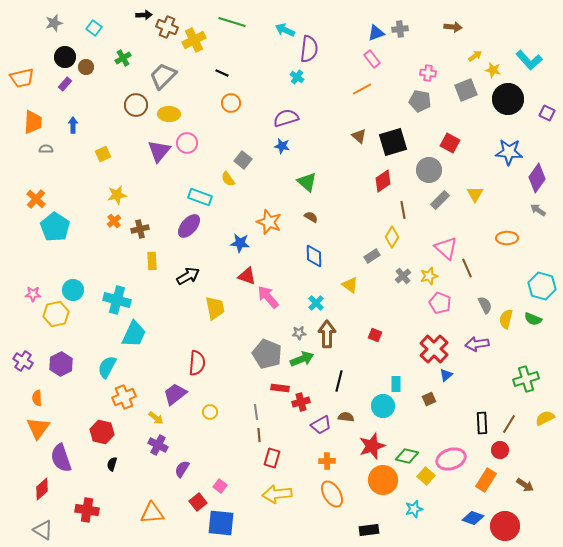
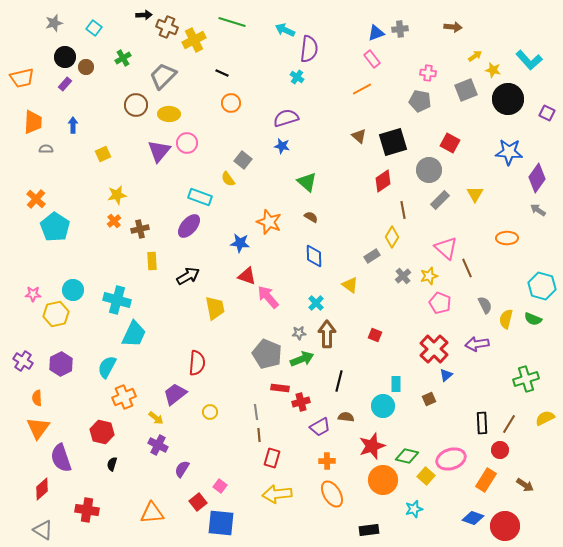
purple trapezoid at (321, 425): moved 1 px left, 2 px down
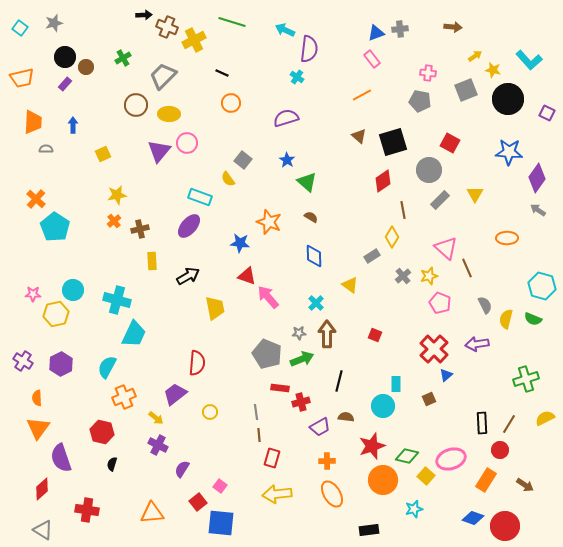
cyan square at (94, 28): moved 74 px left
orange line at (362, 89): moved 6 px down
blue star at (282, 146): moved 5 px right, 14 px down; rotated 21 degrees clockwise
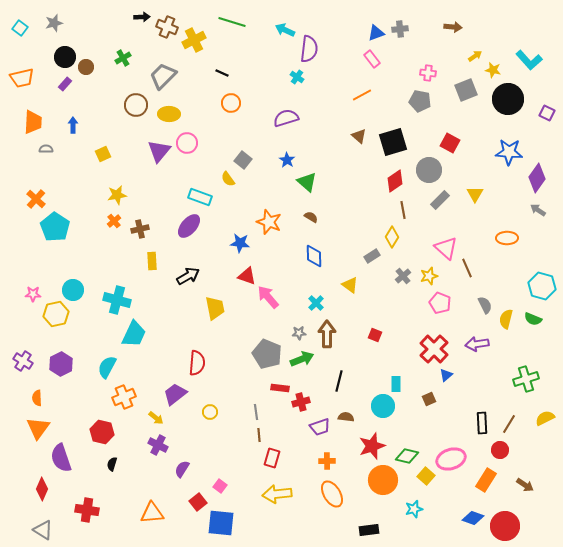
black arrow at (144, 15): moved 2 px left, 2 px down
red diamond at (383, 181): moved 12 px right
purple trapezoid at (320, 427): rotated 10 degrees clockwise
red diamond at (42, 489): rotated 25 degrees counterclockwise
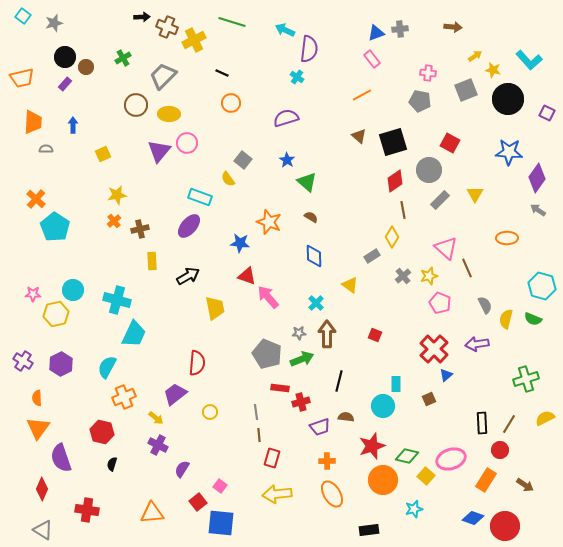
cyan square at (20, 28): moved 3 px right, 12 px up
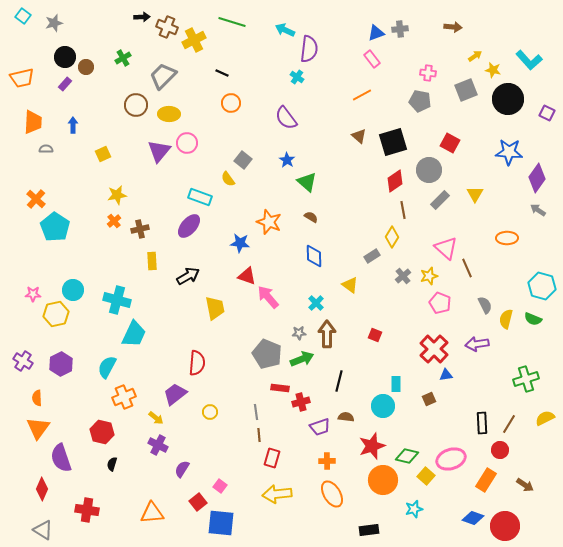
purple semicircle at (286, 118): rotated 110 degrees counterclockwise
blue triangle at (446, 375): rotated 32 degrees clockwise
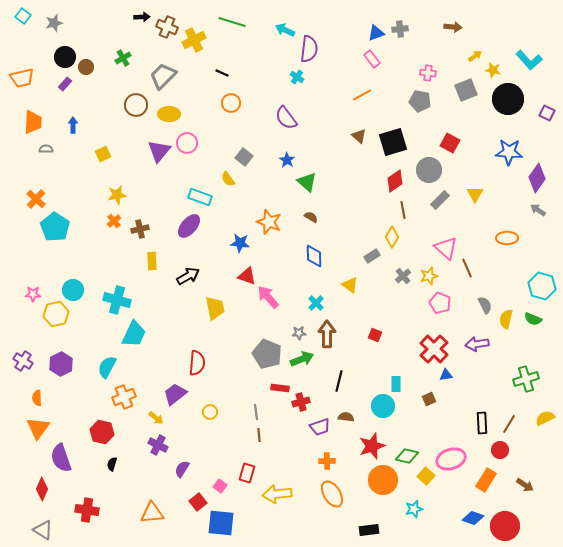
gray square at (243, 160): moved 1 px right, 3 px up
red rectangle at (272, 458): moved 25 px left, 15 px down
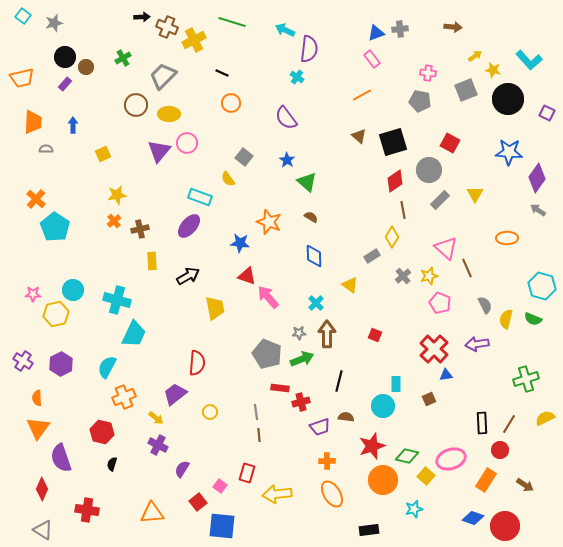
blue square at (221, 523): moved 1 px right, 3 px down
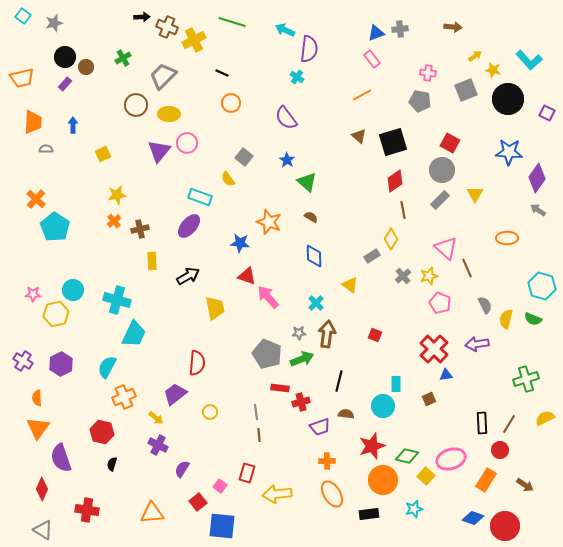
gray circle at (429, 170): moved 13 px right
yellow diamond at (392, 237): moved 1 px left, 2 px down
brown arrow at (327, 334): rotated 8 degrees clockwise
brown semicircle at (346, 417): moved 3 px up
black rectangle at (369, 530): moved 16 px up
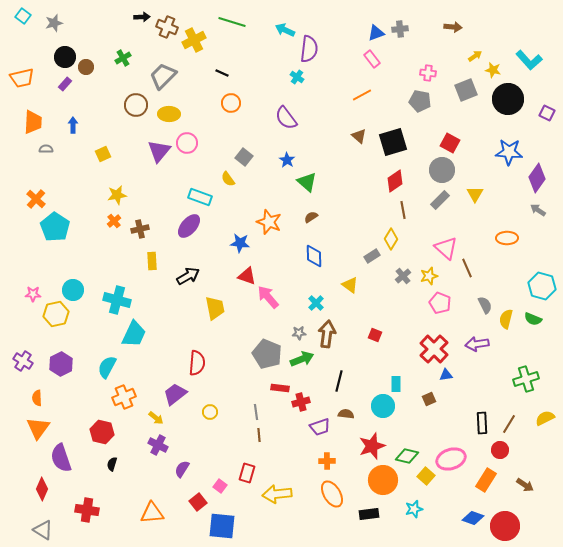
brown semicircle at (311, 217): rotated 64 degrees counterclockwise
